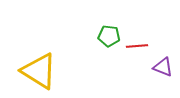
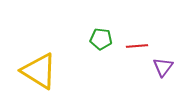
green pentagon: moved 8 px left, 3 px down
purple triangle: rotated 45 degrees clockwise
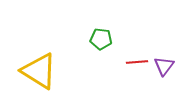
red line: moved 16 px down
purple triangle: moved 1 px right, 1 px up
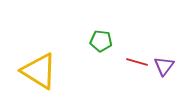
green pentagon: moved 2 px down
red line: rotated 20 degrees clockwise
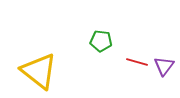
yellow triangle: rotated 6 degrees clockwise
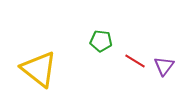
red line: moved 2 px left, 1 px up; rotated 15 degrees clockwise
yellow triangle: moved 2 px up
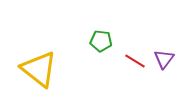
purple triangle: moved 7 px up
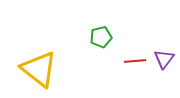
green pentagon: moved 4 px up; rotated 20 degrees counterclockwise
red line: rotated 35 degrees counterclockwise
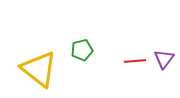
green pentagon: moved 19 px left, 13 px down
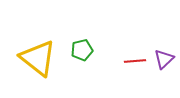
purple triangle: rotated 10 degrees clockwise
yellow triangle: moved 1 px left, 11 px up
